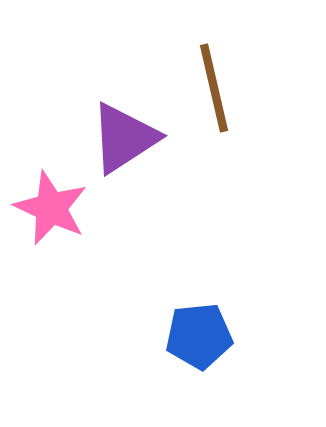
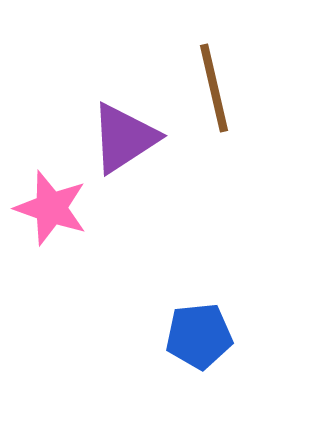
pink star: rotated 6 degrees counterclockwise
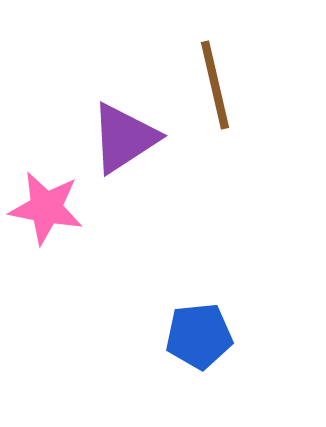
brown line: moved 1 px right, 3 px up
pink star: moved 5 px left; rotated 8 degrees counterclockwise
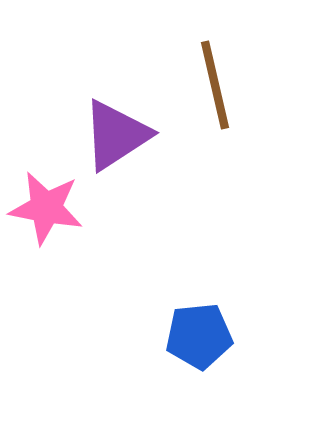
purple triangle: moved 8 px left, 3 px up
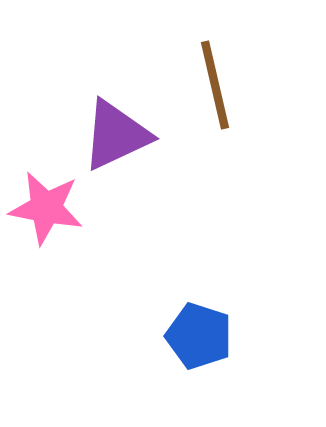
purple triangle: rotated 8 degrees clockwise
blue pentagon: rotated 24 degrees clockwise
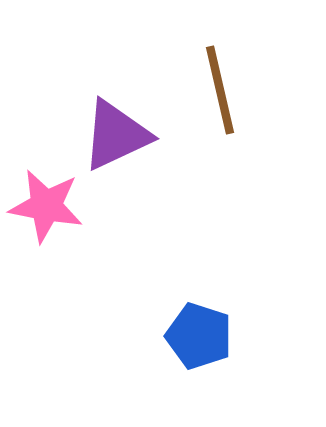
brown line: moved 5 px right, 5 px down
pink star: moved 2 px up
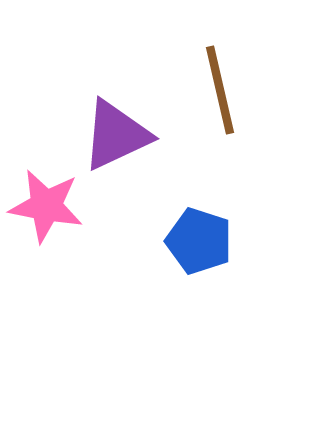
blue pentagon: moved 95 px up
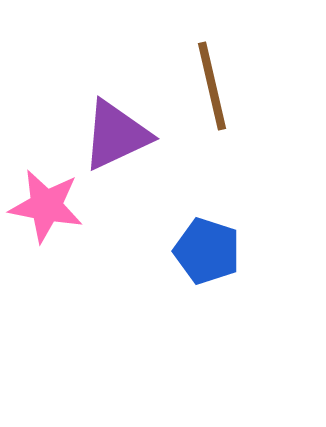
brown line: moved 8 px left, 4 px up
blue pentagon: moved 8 px right, 10 px down
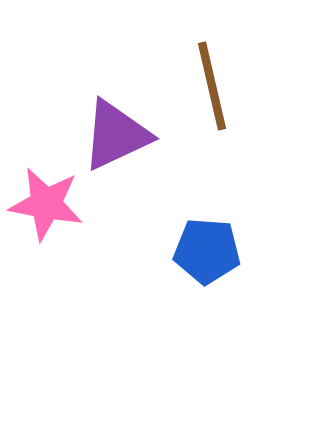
pink star: moved 2 px up
blue pentagon: rotated 14 degrees counterclockwise
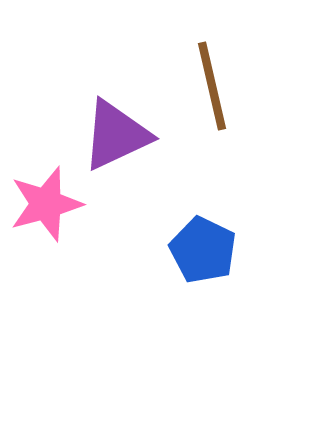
pink star: rotated 26 degrees counterclockwise
blue pentagon: moved 4 px left, 1 px up; rotated 22 degrees clockwise
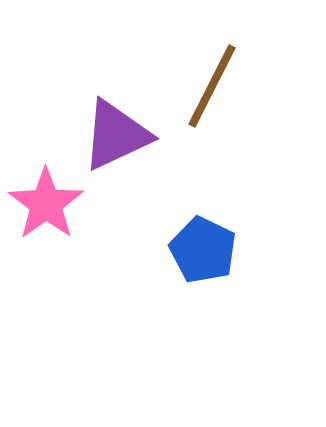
brown line: rotated 40 degrees clockwise
pink star: rotated 20 degrees counterclockwise
